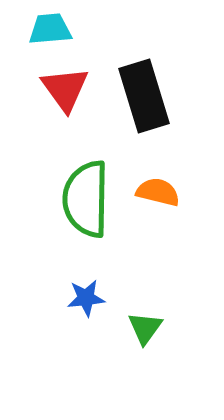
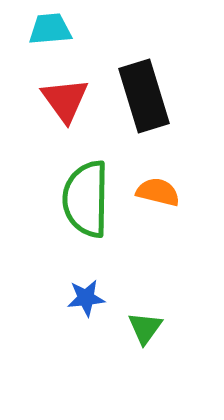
red triangle: moved 11 px down
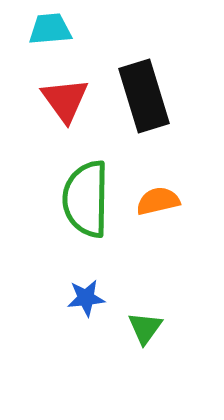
orange semicircle: moved 9 px down; rotated 27 degrees counterclockwise
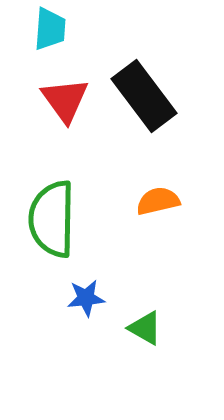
cyan trapezoid: rotated 99 degrees clockwise
black rectangle: rotated 20 degrees counterclockwise
green semicircle: moved 34 px left, 20 px down
green triangle: rotated 36 degrees counterclockwise
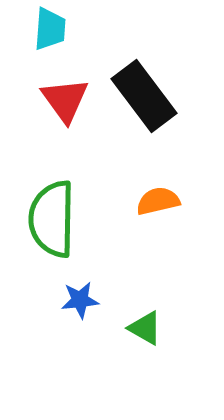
blue star: moved 6 px left, 2 px down
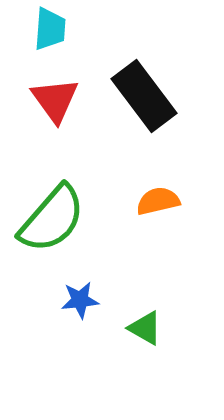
red triangle: moved 10 px left
green semicircle: rotated 140 degrees counterclockwise
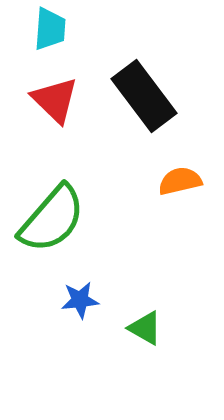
red triangle: rotated 10 degrees counterclockwise
orange semicircle: moved 22 px right, 20 px up
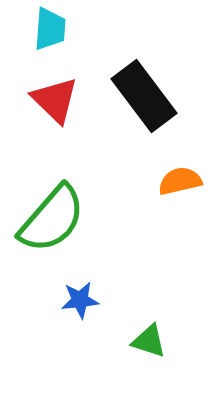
green triangle: moved 4 px right, 13 px down; rotated 12 degrees counterclockwise
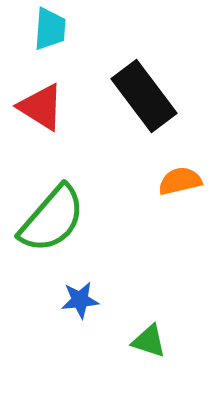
red triangle: moved 14 px left, 7 px down; rotated 12 degrees counterclockwise
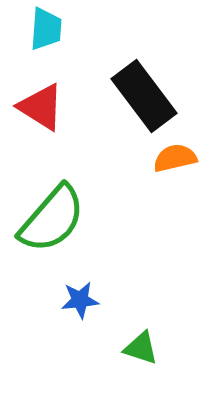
cyan trapezoid: moved 4 px left
orange semicircle: moved 5 px left, 23 px up
green triangle: moved 8 px left, 7 px down
